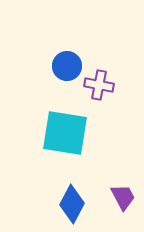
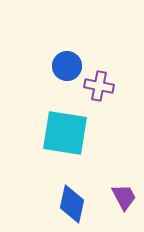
purple cross: moved 1 px down
purple trapezoid: moved 1 px right
blue diamond: rotated 15 degrees counterclockwise
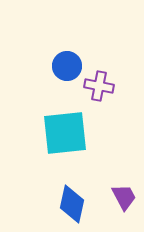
cyan square: rotated 15 degrees counterclockwise
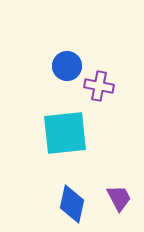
purple trapezoid: moved 5 px left, 1 px down
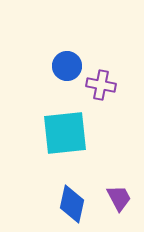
purple cross: moved 2 px right, 1 px up
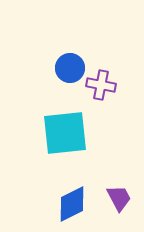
blue circle: moved 3 px right, 2 px down
blue diamond: rotated 51 degrees clockwise
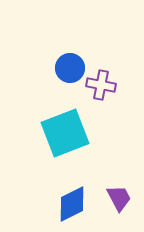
cyan square: rotated 15 degrees counterclockwise
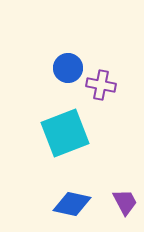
blue circle: moved 2 px left
purple trapezoid: moved 6 px right, 4 px down
blue diamond: rotated 39 degrees clockwise
